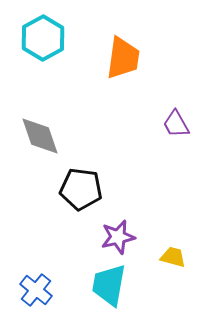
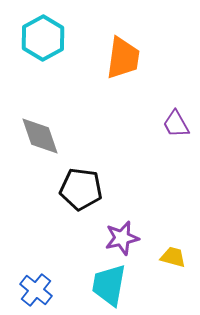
purple star: moved 4 px right, 1 px down
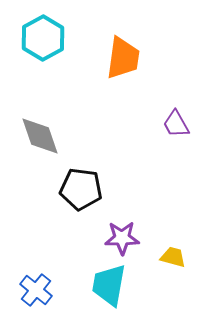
purple star: rotated 12 degrees clockwise
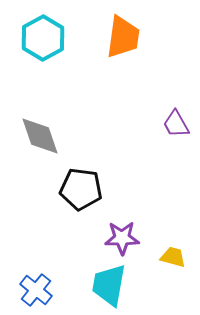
orange trapezoid: moved 21 px up
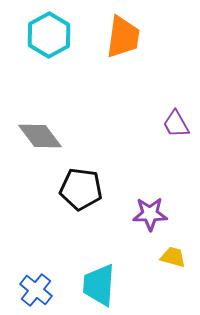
cyan hexagon: moved 6 px right, 3 px up
gray diamond: rotated 18 degrees counterclockwise
purple star: moved 28 px right, 24 px up
cyan trapezoid: moved 10 px left; rotated 6 degrees counterclockwise
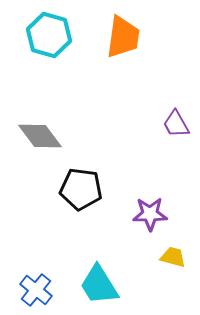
cyan hexagon: rotated 15 degrees counterclockwise
cyan trapezoid: rotated 36 degrees counterclockwise
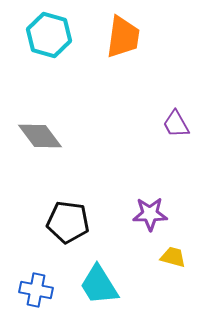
black pentagon: moved 13 px left, 33 px down
blue cross: rotated 28 degrees counterclockwise
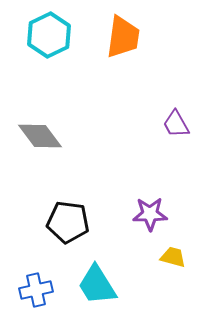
cyan hexagon: rotated 18 degrees clockwise
cyan trapezoid: moved 2 px left
blue cross: rotated 24 degrees counterclockwise
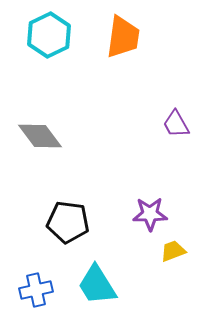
yellow trapezoid: moved 6 px up; rotated 36 degrees counterclockwise
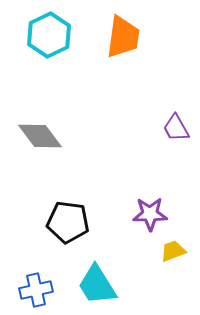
purple trapezoid: moved 4 px down
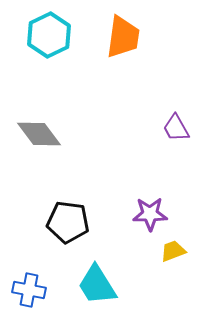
gray diamond: moved 1 px left, 2 px up
blue cross: moved 7 px left; rotated 24 degrees clockwise
